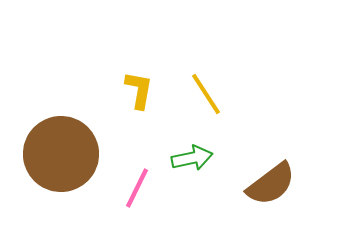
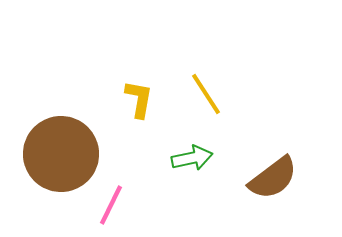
yellow L-shape: moved 9 px down
brown semicircle: moved 2 px right, 6 px up
pink line: moved 26 px left, 17 px down
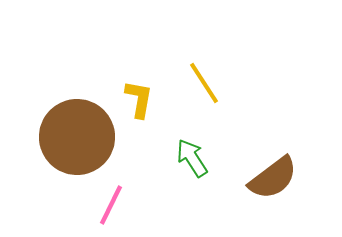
yellow line: moved 2 px left, 11 px up
brown circle: moved 16 px right, 17 px up
green arrow: rotated 111 degrees counterclockwise
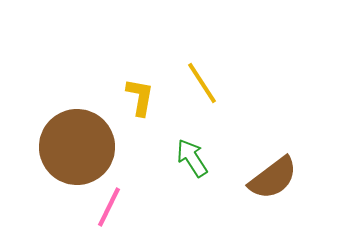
yellow line: moved 2 px left
yellow L-shape: moved 1 px right, 2 px up
brown circle: moved 10 px down
pink line: moved 2 px left, 2 px down
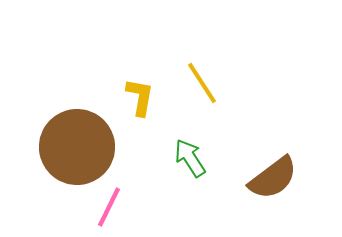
green arrow: moved 2 px left
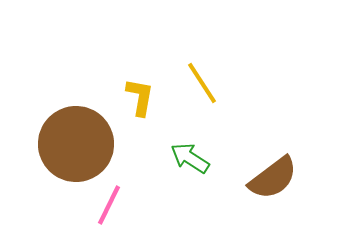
brown circle: moved 1 px left, 3 px up
green arrow: rotated 24 degrees counterclockwise
pink line: moved 2 px up
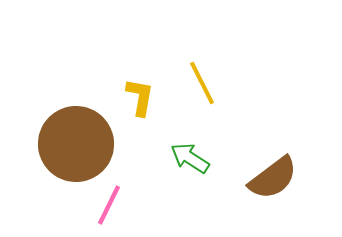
yellow line: rotated 6 degrees clockwise
